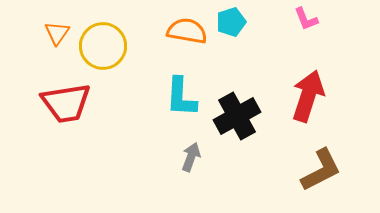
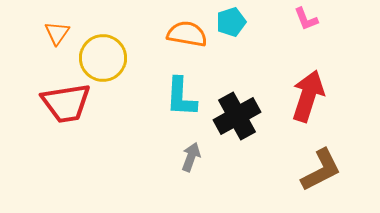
orange semicircle: moved 3 px down
yellow circle: moved 12 px down
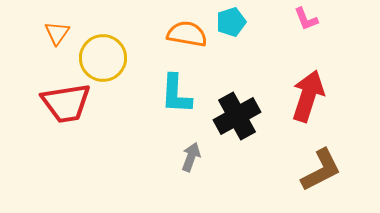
cyan L-shape: moved 5 px left, 3 px up
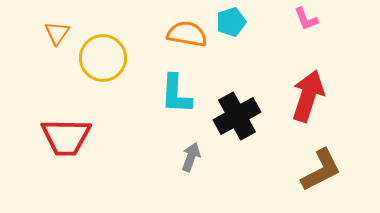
red trapezoid: moved 34 px down; rotated 10 degrees clockwise
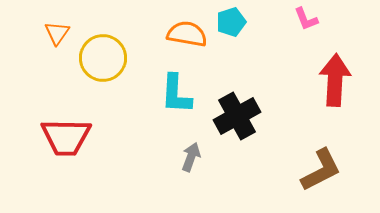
red arrow: moved 27 px right, 16 px up; rotated 15 degrees counterclockwise
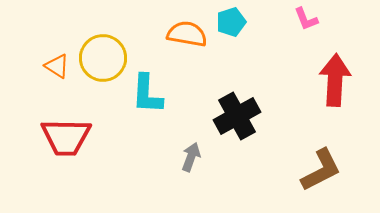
orange triangle: moved 33 px down; rotated 32 degrees counterclockwise
cyan L-shape: moved 29 px left
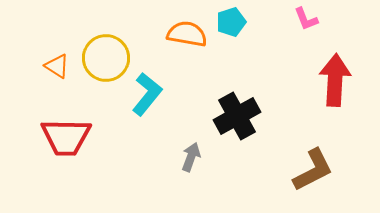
yellow circle: moved 3 px right
cyan L-shape: rotated 144 degrees counterclockwise
brown L-shape: moved 8 px left
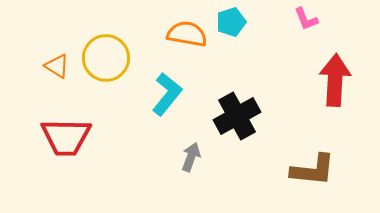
cyan L-shape: moved 20 px right
brown L-shape: rotated 33 degrees clockwise
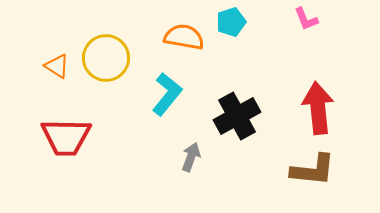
orange semicircle: moved 3 px left, 3 px down
red arrow: moved 17 px left, 28 px down; rotated 9 degrees counterclockwise
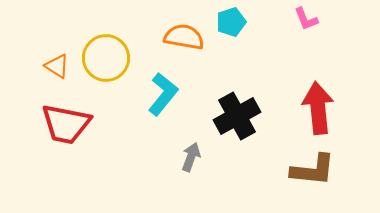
cyan L-shape: moved 4 px left
red trapezoid: moved 13 px up; rotated 10 degrees clockwise
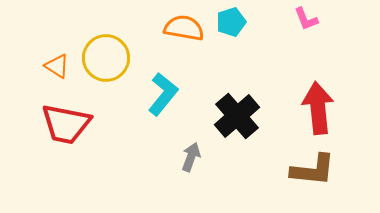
orange semicircle: moved 9 px up
black cross: rotated 12 degrees counterclockwise
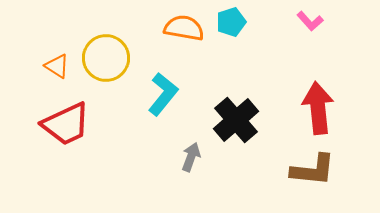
pink L-shape: moved 4 px right, 2 px down; rotated 20 degrees counterclockwise
black cross: moved 1 px left, 4 px down
red trapezoid: rotated 36 degrees counterclockwise
